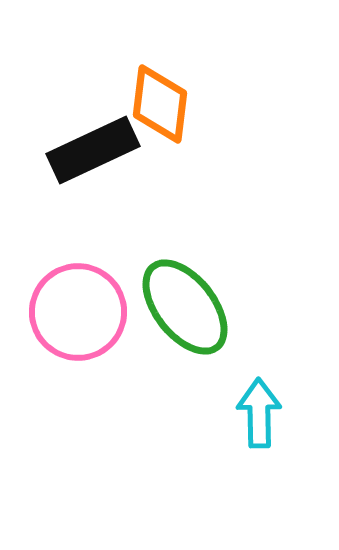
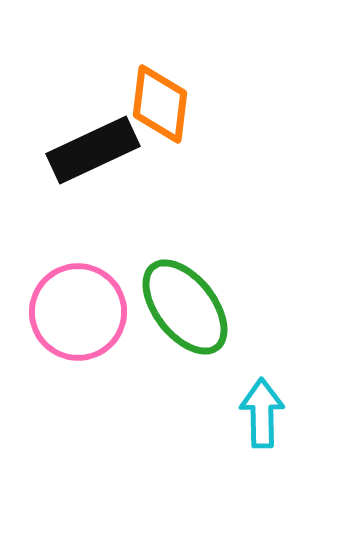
cyan arrow: moved 3 px right
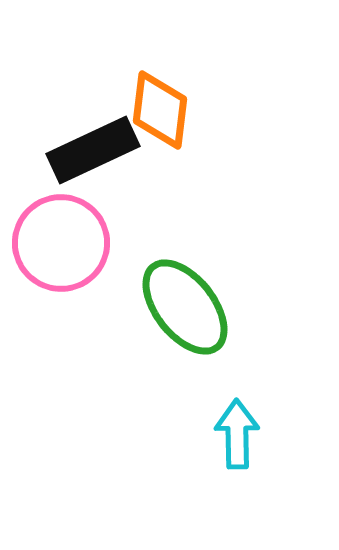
orange diamond: moved 6 px down
pink circle: moved 17 px left, 69 px up
cyan arrow: moved 25 px left, 21 px down
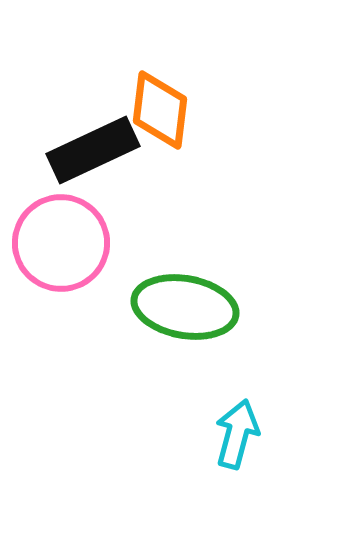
green ellipse: rotated 42 degrees counterclockwise
cyan arrow: rotated 16 degrees clockwise
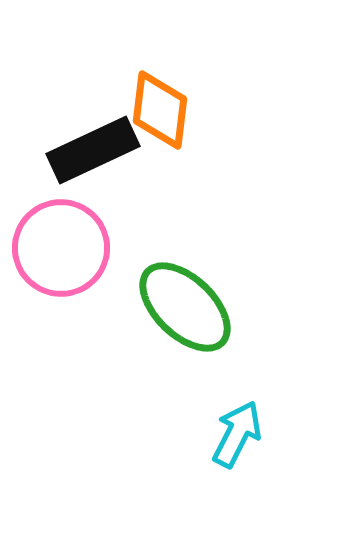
pink circle: moved 5 px down
green ellipse: rotated 34 degrees clockwise
cyan arrow: rotated 12 degrees clockwise
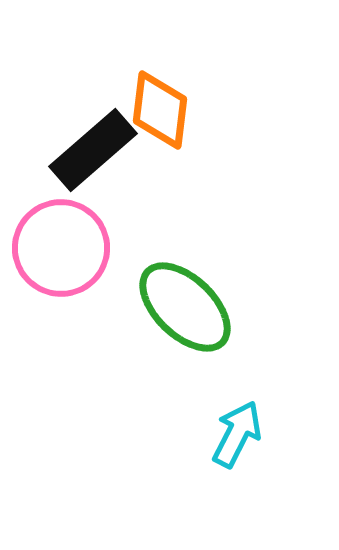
black rectangle: rotated 16 degrees counterclockwise
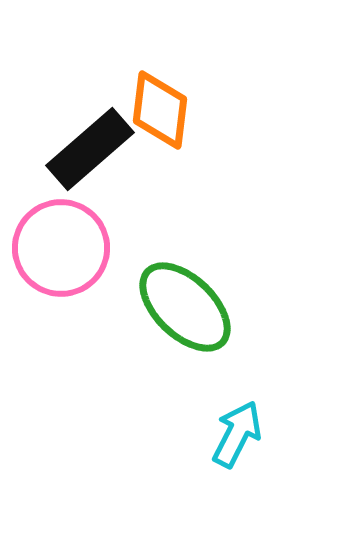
black rectangle: moved 3 px left, 1 px up
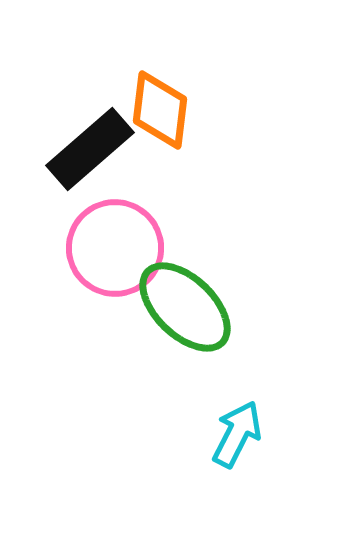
pink circle: moved 54 px right
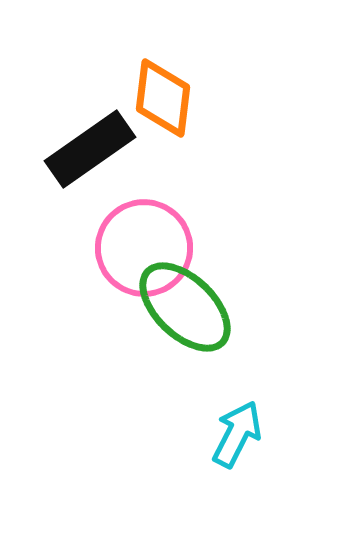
orange diamond: moved 3 px right, 12 px up
black rectangle: rotated 6 degrees clockwise
pink circle: moved 29 px right
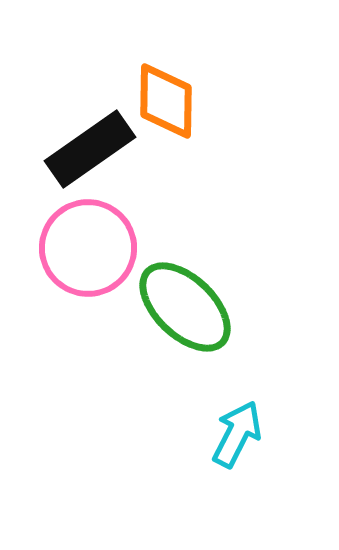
orange diamond: moved 3 px right, 3 px down; rotated 6 degrees counterclockwise
pink circle: moved 56 px left
